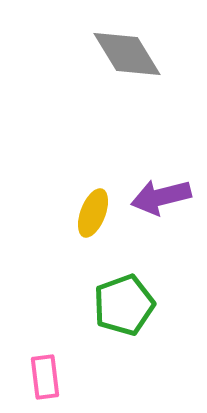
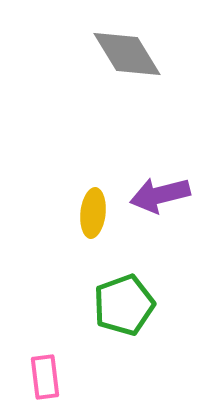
purple arrow: moved 1 px left, 2 px up
yellow ellipse: rotated 15 degrees counterclockwise
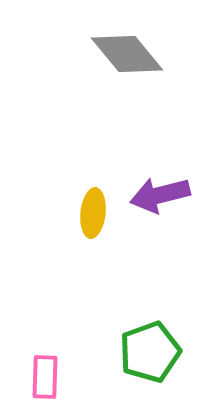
gray diamond: rotated 8 degrees counterclockwise
green pentagon: moved 26 px right, 47 px down
pink rectangle: rotated 9 degrees clockwise
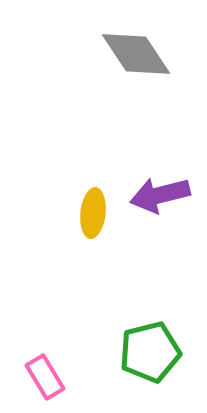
gray diamond: moved 9 px right; rotated 6 degrees clockwise
green pentagon: rotated 6 degrees clockwise
pink rectangle: rotated 33 degrees counterclockwise
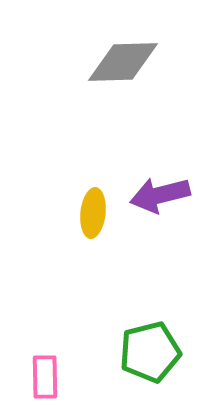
gray diamond: moved 13 px left, 8 px down; rotated 58 degrees counterclockwise
pink rectangle: rotated 30 degrees clockwise
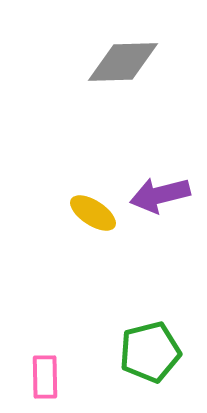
yellow ellipse: rotated 63 degrees counterclockwise
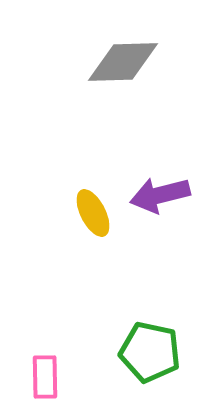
yellow ellipse: rotated 30 degrees clockwise
green pentagon: rotated 26 degrees clockwise
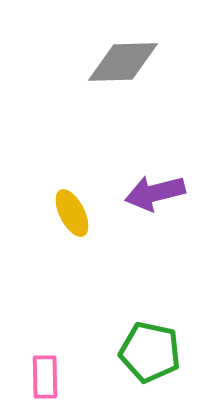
purple arrow: moved 5 px left, 2 px up
yellow ellipse: moved 21 px left
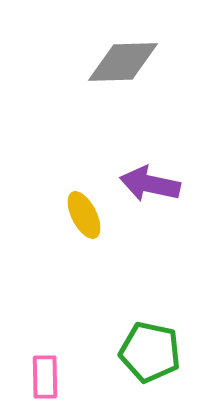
purple arrow: moved 5 px left, 9 px up; rotated 26 degrees clockwise
yellow ellipse: moved 12 px right, 2 px down
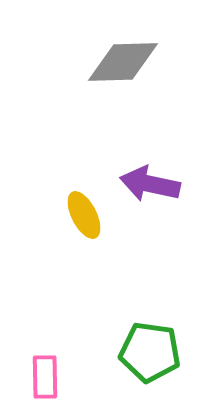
green pentagon: rotated 4 degrees counterclockwise
